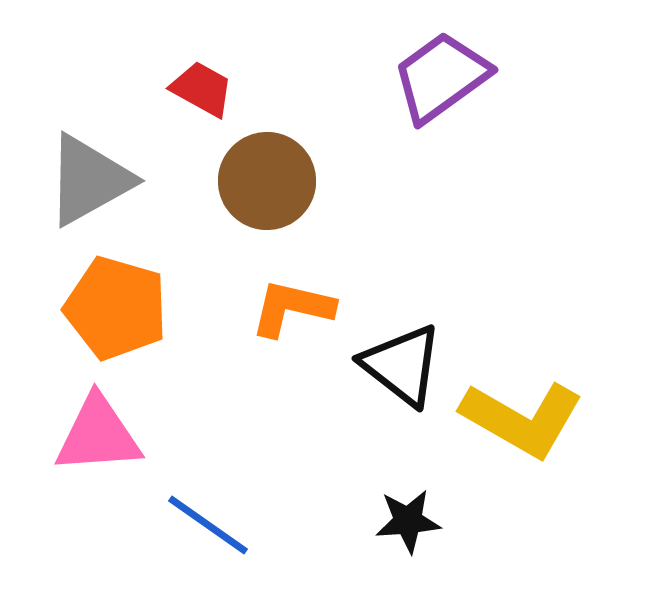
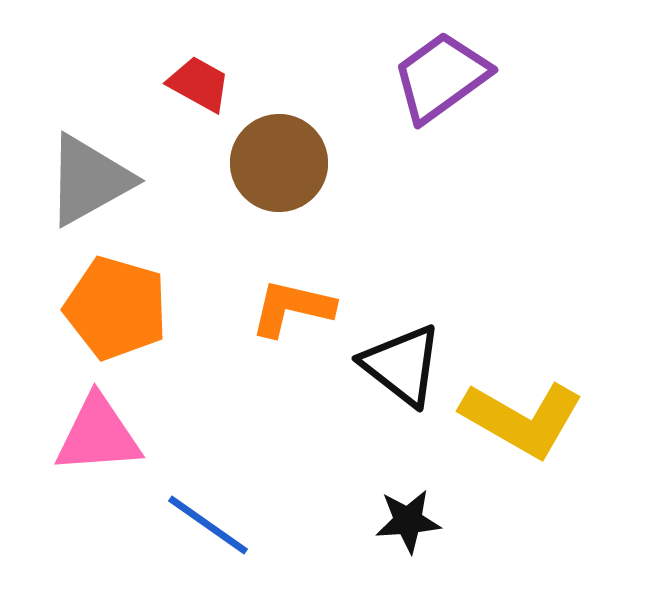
red trapezoid: moved 3 px left, 5 px up
brown circle: moved 12 px right, 18 px up
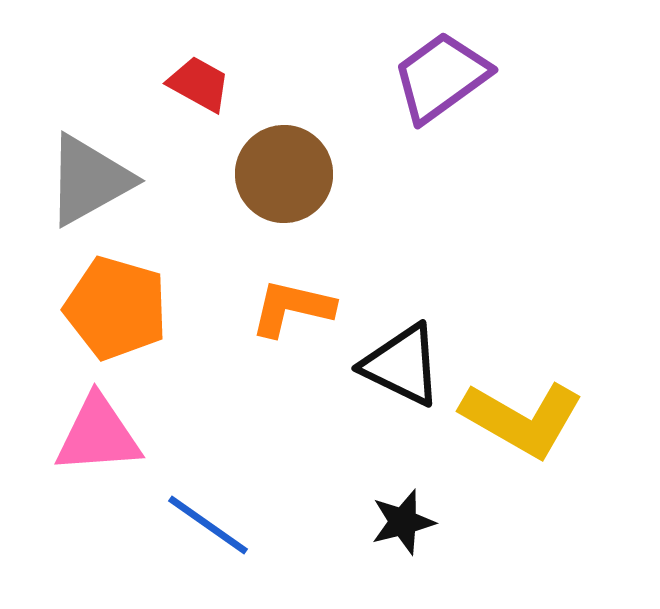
brown circle: moved 5 px right, 11 px down
black triangle: rotated 12 degrees counterclockwise
black star: moved 5 px left, 1 px down; rotated 10 degrees counterclockwise
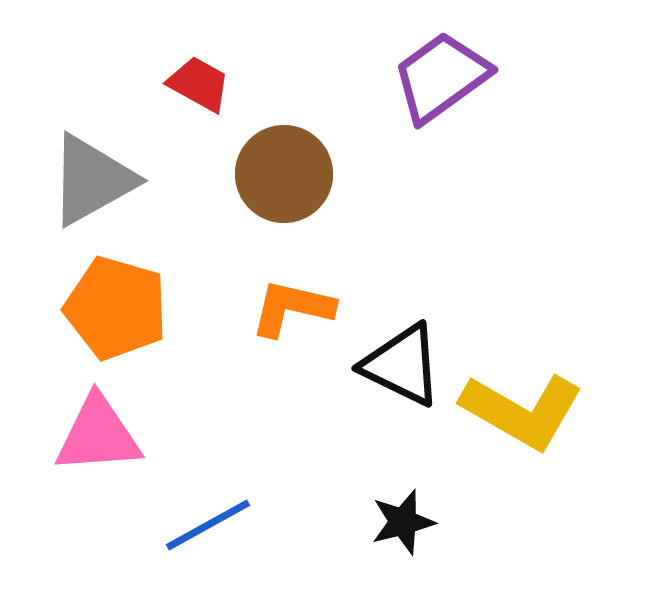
gray triangle: moved 3 px right
yellow L-shape: moved 8 px up
blue line: rotated 64 degrees counterclockwise
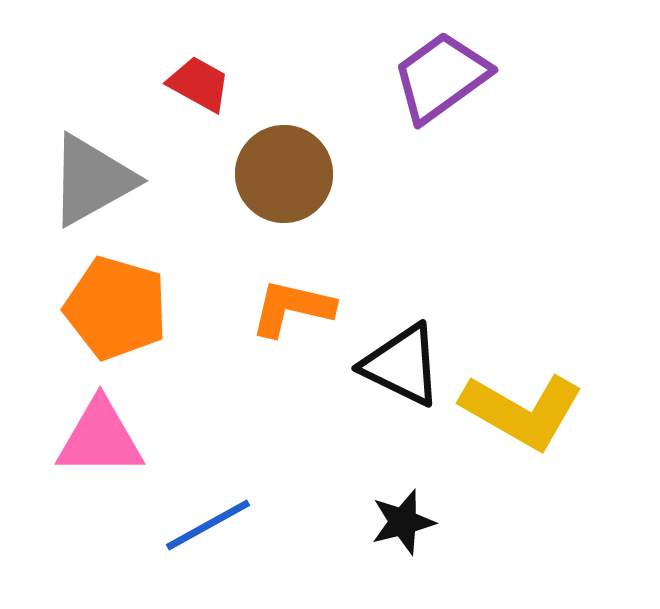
pink triangle: moved 2 px right, 3 px down; rotated 4 degrees clockwise
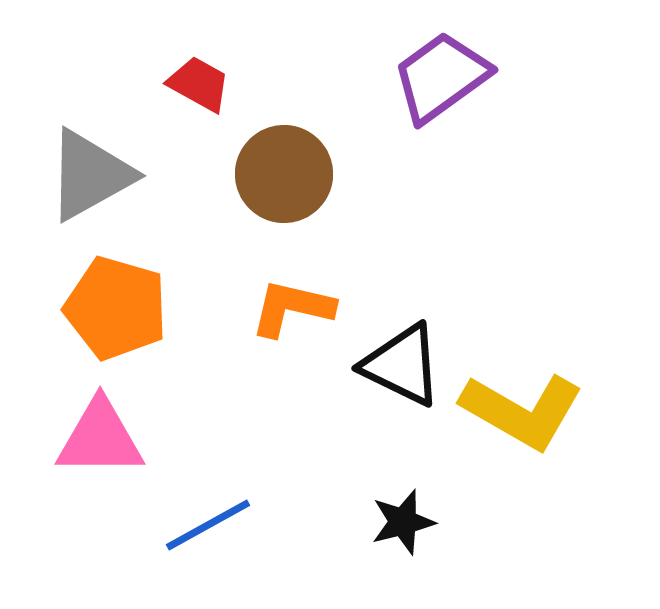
gray triangle: moved 2 px left, 5 px up
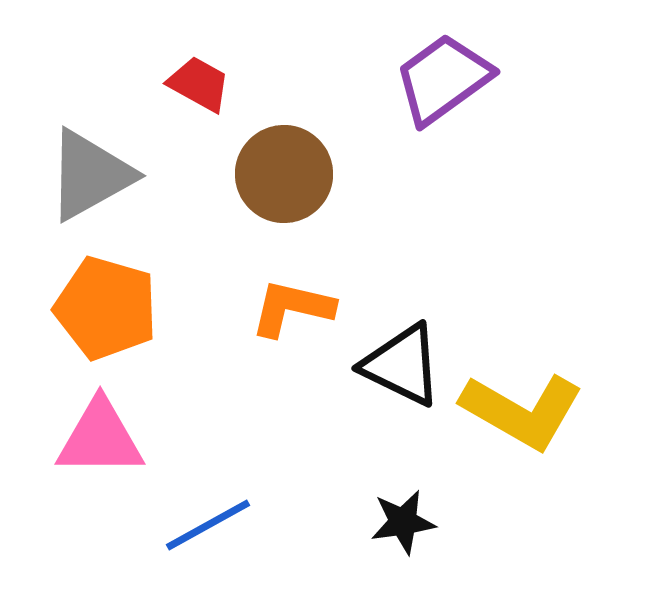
purple trapezoid: moved 2 px right, 2 px down
orange pentagon: moved 10 px left
black star: rotated 6 degrees clockwise
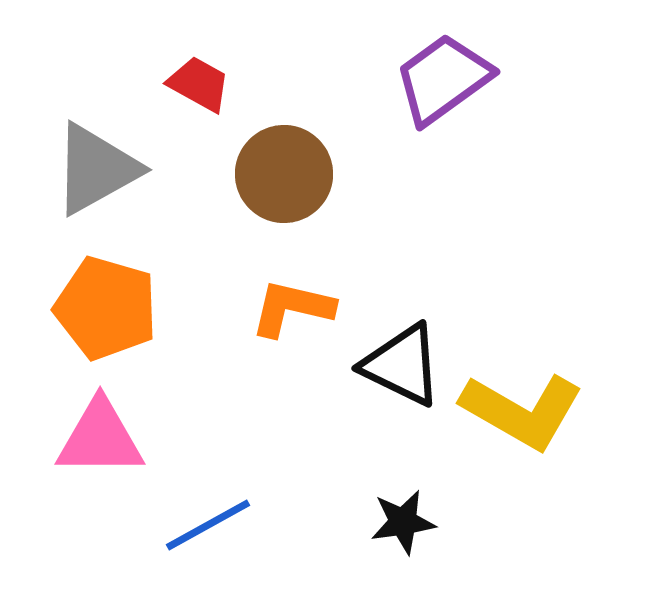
gray triangle: moved 6 px right, 6 px up
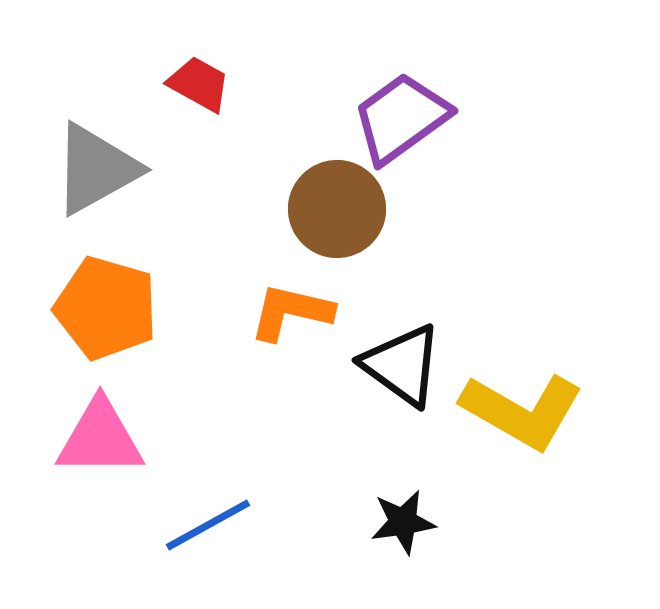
purple trapezoid: moved 42 px left, 39 px down
brown circle: moved 53 px right, 35 px down
orange L-shape: moved 1 px left, 4 px down
black triangle: rotated 10 degrees clockwise
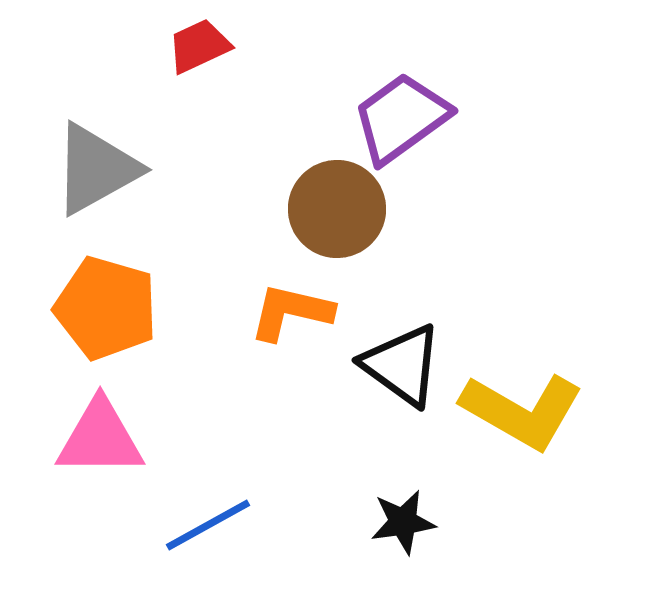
red trapezoid: moved 38 px up; rotated 54 degrees counterclockwise
